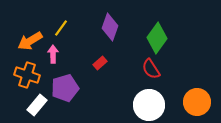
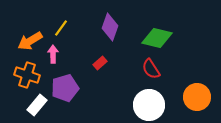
green diamond: rotated 68 degrees clockwise
orange circle: moved 5 px up
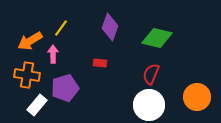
red rectangle: rotated 48 degrees clockwise
red semicircle: moved 5 px down; rotated 55 degrees clockwise
orange cross: rotated 10 degrees counterclockwise
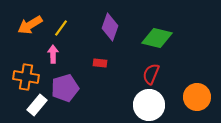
orange arrow: moved 16 px up
orange cross: moved 1 px left, 2 px down
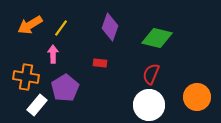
purple pentagon: rotated 16 degrees counterclockwise
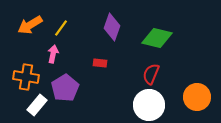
purple diamond: moved 2 px right
pink arrow: rotated 12 degrees clockwise
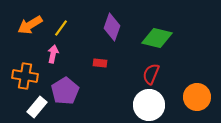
orange cross: moved 1 px left, 1 px up
purple pentagon: moved 3 px down
white rectangle: moved 2 px down
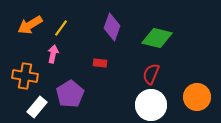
purple pentagon: moved 5 px right, 3 px down
white circle: moved 2 px right
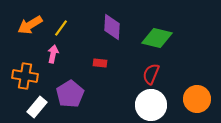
purple diamond: rotated 16 degrees counterclockwise
orange circle: moved 2 px down
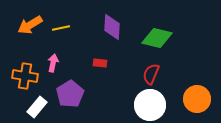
yellow line: rotated 42 degrees clockwise
pink arrow: moved 9 px down
white circle: moved 1 px left
